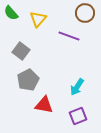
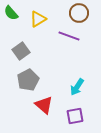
brown circle: moved 6 px left
yellow triangle: rotated 18 degrees clockwise
gray square: rotated 18 degrees clockwise
red triangle: rotated 30 degrees clockwise
purple square: moved 3 px left; rotated 12 degrees clockwise
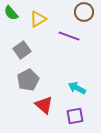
brown circle: moved 5 px right, 1 px up
gray square: moved 1 px right, 1 px up
cyan arrow: moved 1 px down; rotated 84 degrees clockwise
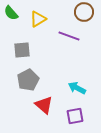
gray square: rotated 30 degrees clockwise
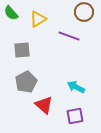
gray pentagon: moved 2 px left, 2 px down
cyan arrow: moved 1 px left, 1 px up
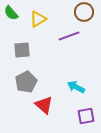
purple line: rotated 40 degrees counterclockwise
purple square: moved 11 px right
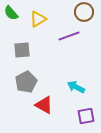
red triangle: rotated 12 degrees counterclockwise
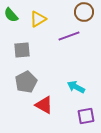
green semicircle: moved 2 px down
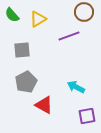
green semicircle: moved 1 px right
purple square: moved 1 px right
